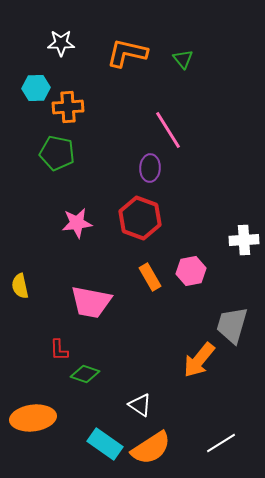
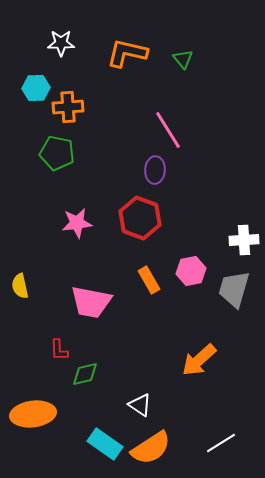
purple ellipse: moved 5 px right, 2 px down
orange rectangle: moved 1 px left, 3 px down
gray trapezoid: moved 2 px right, 36 px up
orange arrow: rotated 9 degrees clockwise
green diamond: rotated 32 degrees counterclockwise
orange ellipse: moved 4 px up
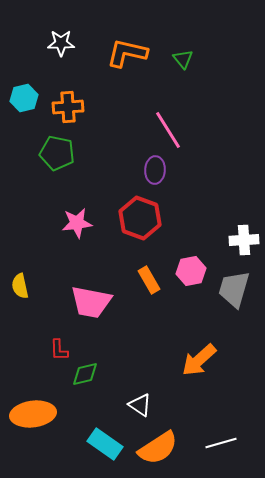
cyan hexagon: moved 12 px left, 10 px down; rotated 12 degrees counterclockwise
white line: rotated 16 degrees clockwise
orange semicircle: moved 7 px right
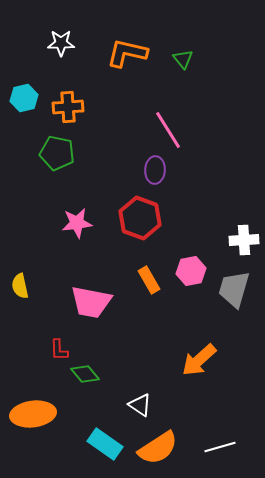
green diamond: rotated 64 degrees clockwise
white line: moved 1 px left, 4 px down
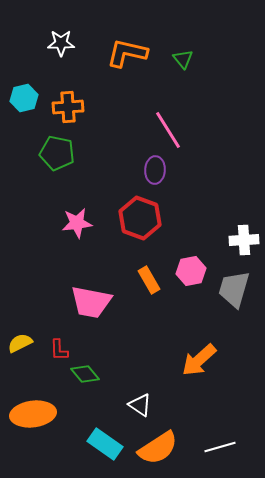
yellow semicircle: moved 57 px down; rotated 75 degrees clockwise
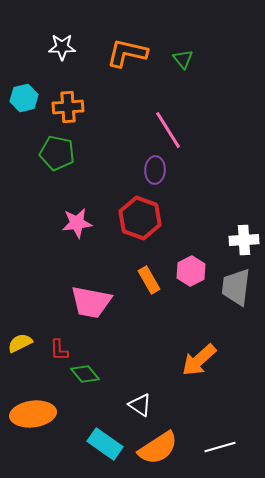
white star: moved 1 px right, 4 px down
pink hexagon: rotated 16 degrees counterclockwise
gray trapezoid: moved 2 px right, 2 px up; rotated 9 degrees counterclockwise
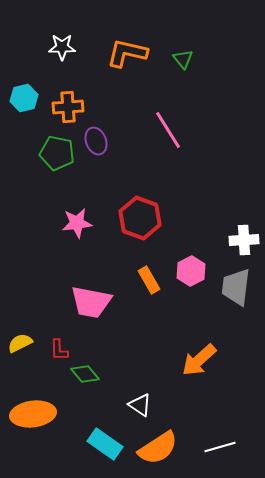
purple ellipse: moved 59 px left, 29 px up; rotated 24 degrees counterclockwise
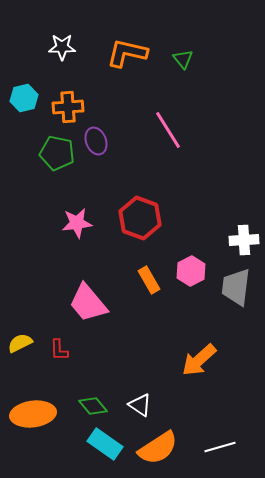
pink trapezoid: moved 3 px left, 1 px down; rotated 39 degrees clockwise
green diamond: moved 8 px right, 32 px down
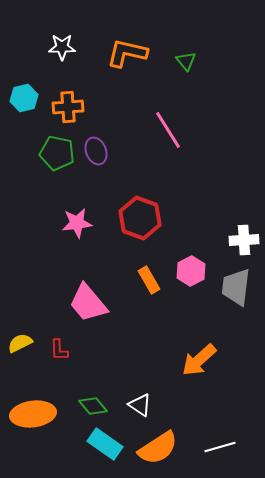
green triangle: moved 3 px right, 2 px down
purple ellipse: moved 10 px down
